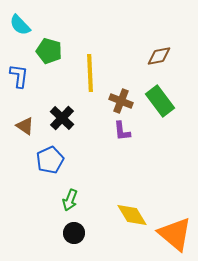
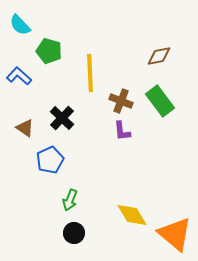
blue L-shape: rotated 55 degrees counterclockwise
brown triangle: moved 2 px down
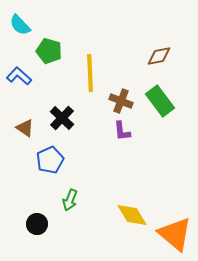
black circle: moved 37 px left, 9 px up
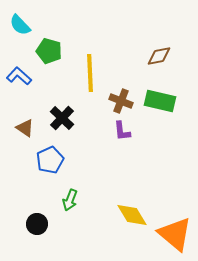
green rectangle: rotated 40 degrees counterclockwise
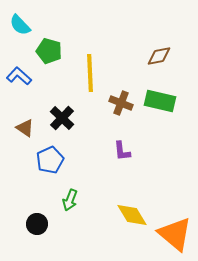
brown cross: moved 2 px down
purple L-shape: moved 20 px down
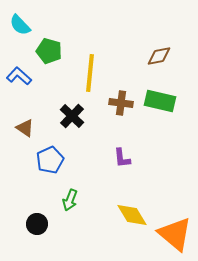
yellow line: rotated 9 degrees clockwise
brown cross: rotated 15 degrees counterclockwise
black cross: moved 10 px right, 2 px up
purple L-shape: moved 7 px down
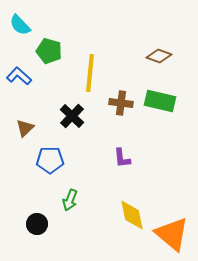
brown diamond: rotated 30 degrees clockwise
brown triangle: rotated 42 degrees clockwise
blue pentagon: rotated 24 degrees clockwise
yellow diamond: rotated 20 degrees clockwise
orange triangle: moved 3 px left
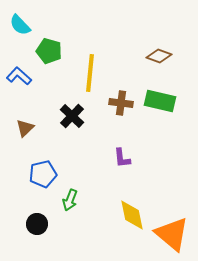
blue pentagon: moved 7 px left, 14 px down; rotated 12 degrees counterclockwise
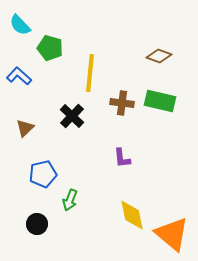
green pentagon: moved 1 px right, 3 px up
brown cross: moved 1 px right
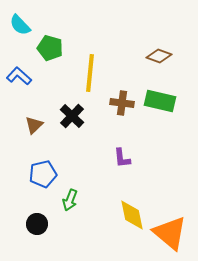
brown triangle: moved 9 px right, 3 px up
orange triangle: moved 2 px left, 1 px up
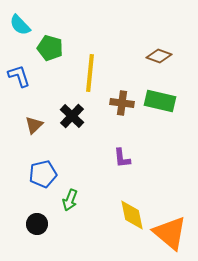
blue L-shape: rotated 30 degrees clockwise
